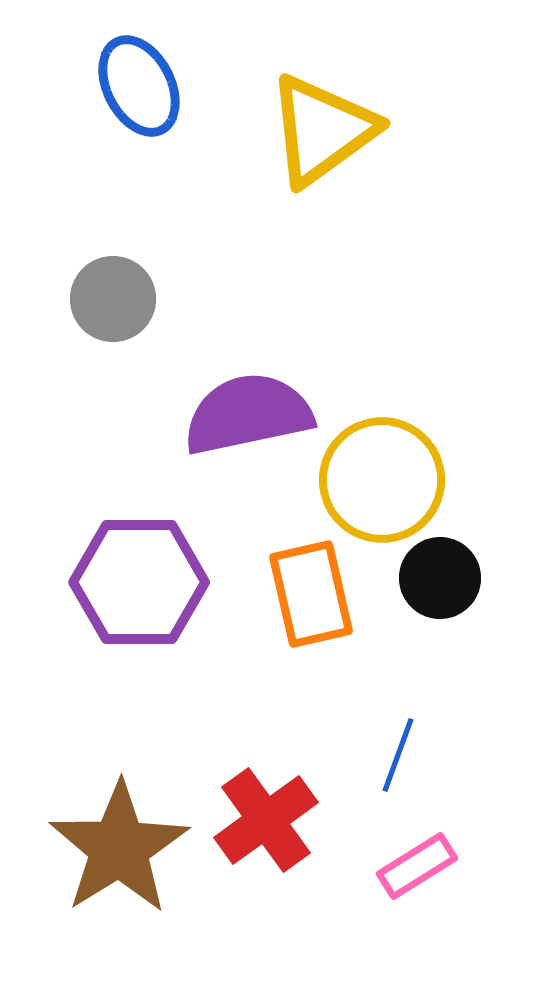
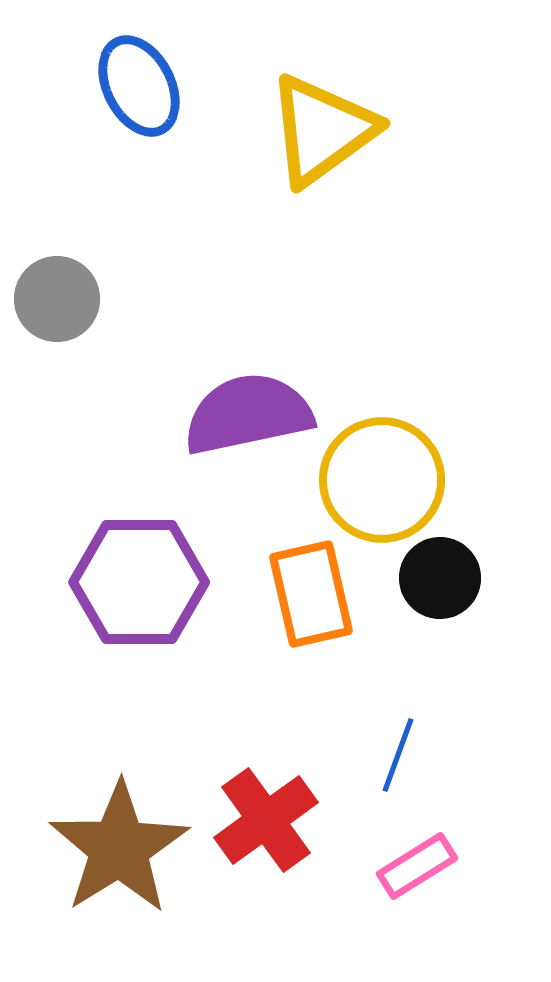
gray circle: moved 56 px left
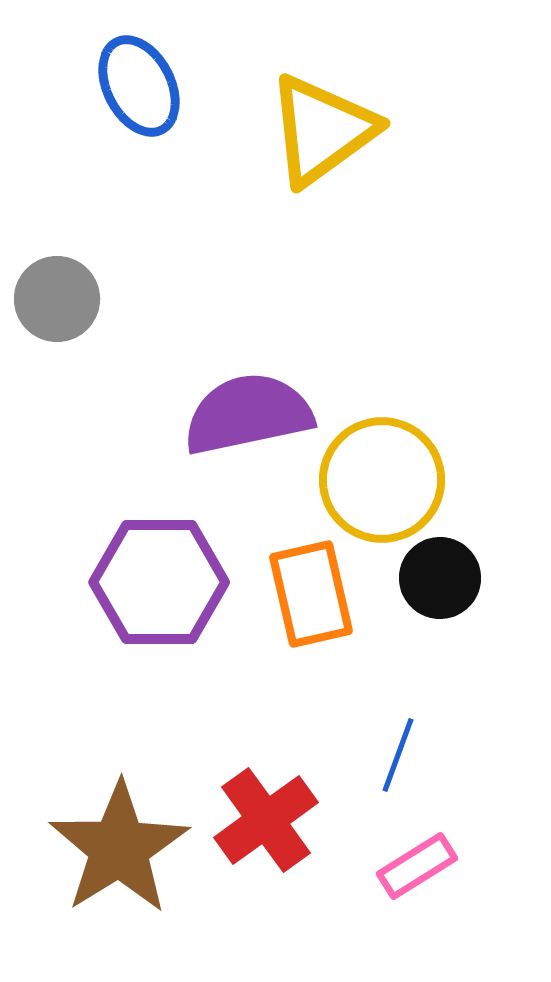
purple hexagon: moved 20 px right
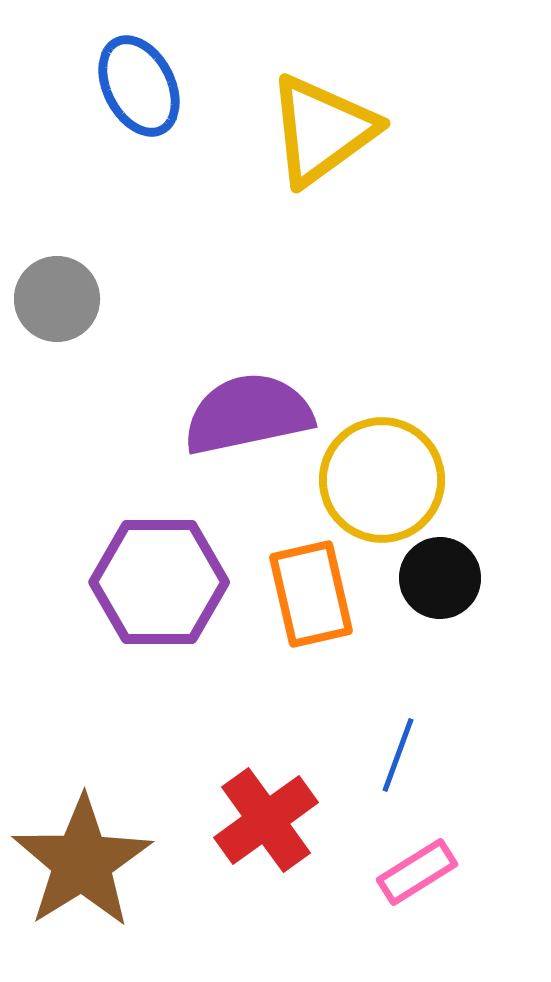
brown star: moved 37 px left, 14 px down
pink rectangle: moved 6 px down
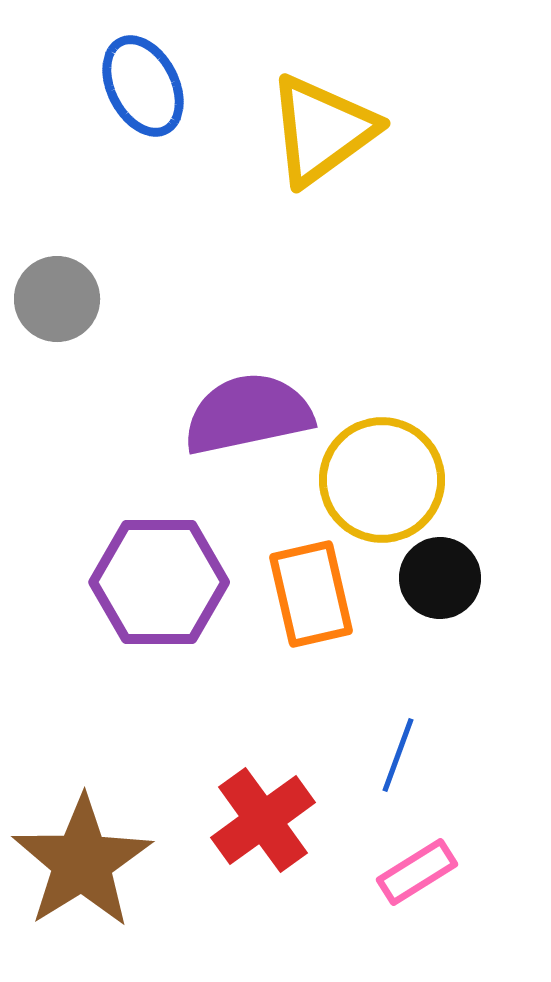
blue ellipse: moved 4 px right
red cross: moved 3 px left
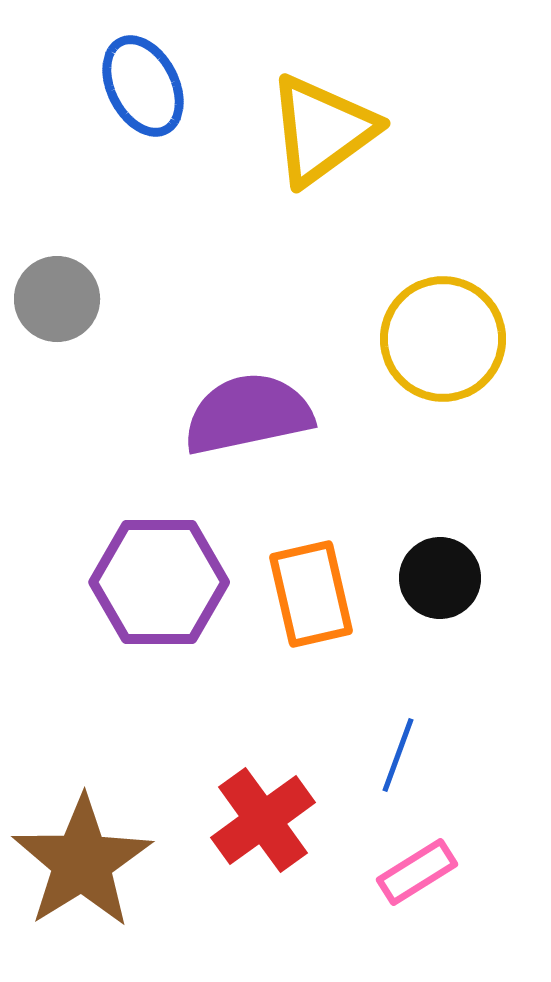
yellow circle: moved 61 px right, 141 px up
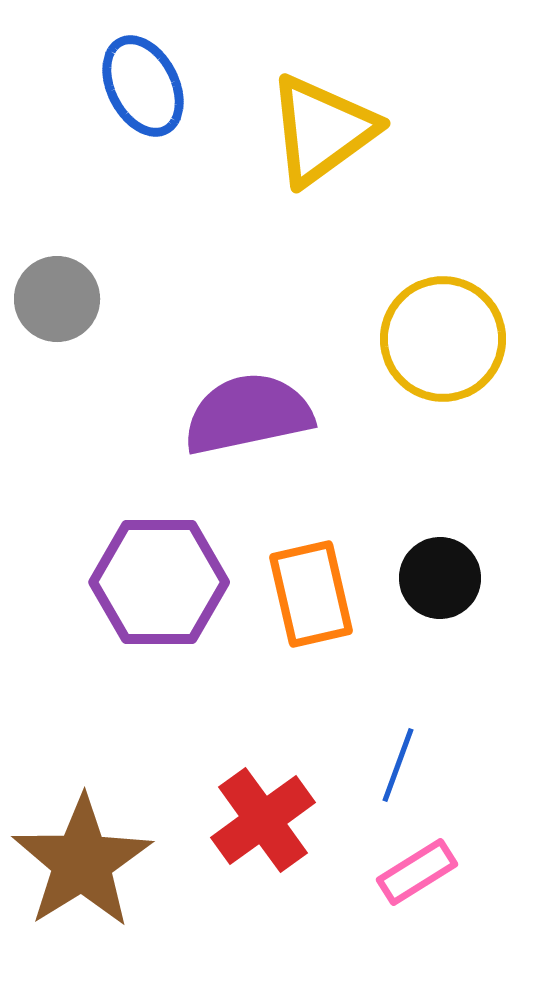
blue line: moved 10 px down
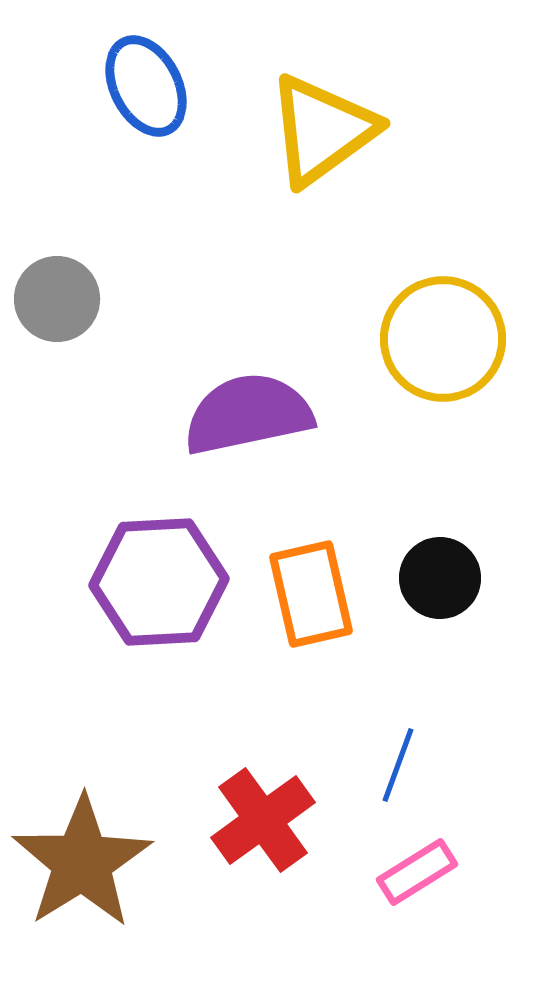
blue ellipse: moved 3 px right
purple hexagon: rotated 3 degrees counterclockwise
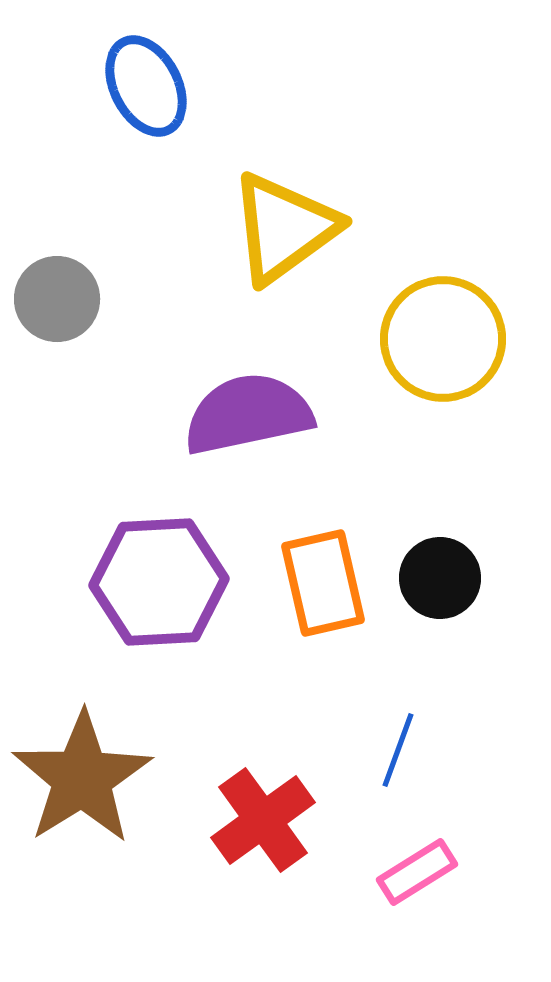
yellow triangle: moved 38 px left, 98 px down
orange rectangle: moved 12 px right, 11 px up
blue line: moved 15 px up
brown star: moved 84 px up
